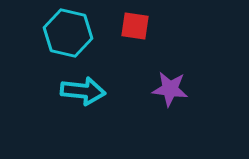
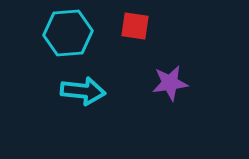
cyan hexagon: rotated 18 degrees counterclockwise
purple star: moved 6 px up; rotated 15 degrees counterclockwise
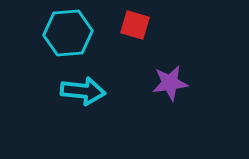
red square: moved 1 px up; rotated 8 degrees clockwise
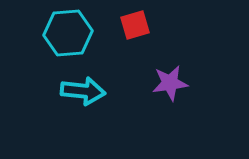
red square: rotated 32 degrees counterclockwise
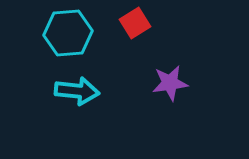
red square: moved 2 px up; rotated 16 degrees counterclockwise
cyan arrow: moved 6 px left
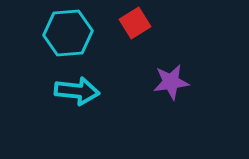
purple star: moved 1 px right, 1 px up
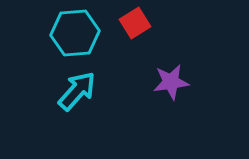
cyan hexagon: moved 7 px right
cyan arrow: rotated 54 degrees counterclockwise
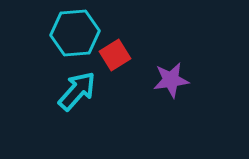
red square: moved 20 px left, 32 px down
purple star: moved 2 px up
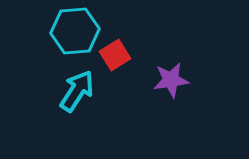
cyan hexagon: moved 2 px up
cyan arrow: rotated 9 degrees counterclockwise
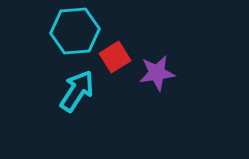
red square: moved 2 px down
purple star: moved 14 px left, 7 px up
